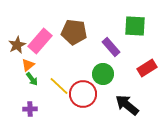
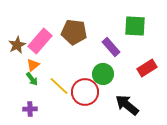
orange triangle: moved 5 px right
red circle: moved 2 px right, 2 px up
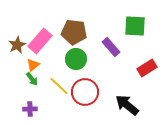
green circle: moved 27 px left, 15 px up
